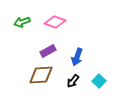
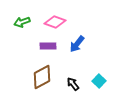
purple rectangle: moved 5 px up; rotated 28 degrees clockwise
blue arrow: moved 13 px up; rotated 18 degrees clockwise
brown diamond: moved 1 px right, 2 px down; rotated 25 degrees counterclockwise
black arrow: moved 3 px down; rotated 104 degrees clockwise
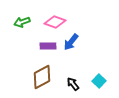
blue arrow: moved 6 px left, 2 px up
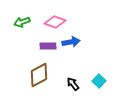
blue arrow: rotated 138 degrees counterclockwise
brown diamond: moved 3 px left, 2 px up
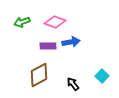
cyan square: moved 3 px right, 5 px up
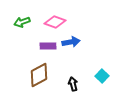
black arrow: rotated 24 degrees clockwise
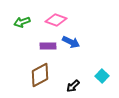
pink diamond: moved 1 px right, 2 px up
blue arrow: rotated 36 degrees clockwise
brown diamond: moved 1 px right
black arrow: moved 2 px down; rotated 120 degrees counterclockwise
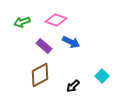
purple rectangle: moved 4 px left; rotated 42 degrees clockwise
